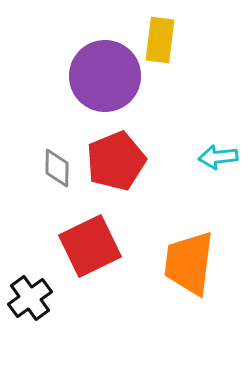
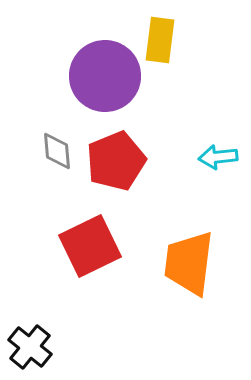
gray diamond: moved 17 px up; rotated 6 degrees counterclockwise
black cross: moved 49 px down; rotated 15 degrees counterclockwise
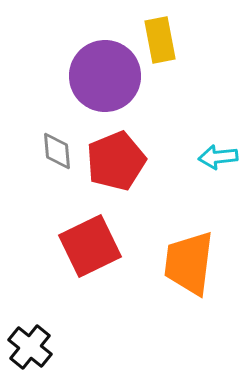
yellow rectangle: rotated 18 degrees counterclockwise
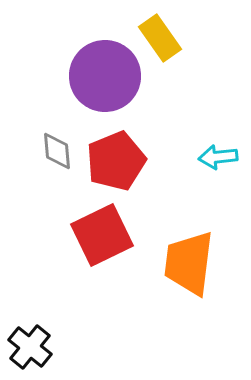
yellow rectangle: moved 2 px up; rotated 24 degrees counterclockwise
red square: moved 12 px right, 11 px up
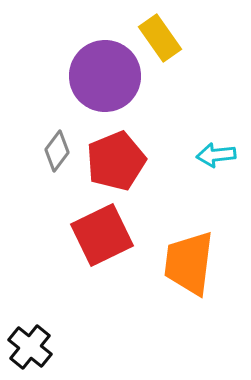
gray diamond: rotated 42 degrees clockwise
cyan arrow: moved 2 px left, 2 px up
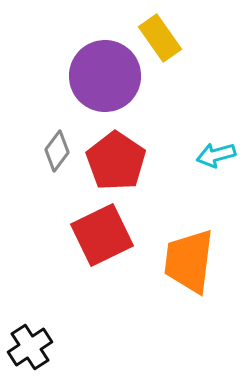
cyan arrow: rotated 9 degrees counterclockwise
red pentagon: rotated 16 degrees counterclockwise
orange trapezoid: moved 2 px up
black cross: rotated 18 degrees clockwise
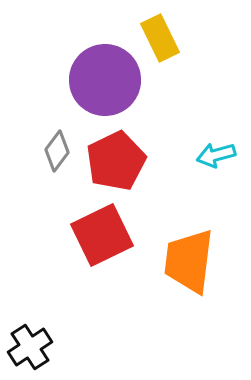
yellow rectangle: rotated 9 degrees clockwise
purple circle: moved 4 px down
red pentagon: rotated 12 degrees clockwise
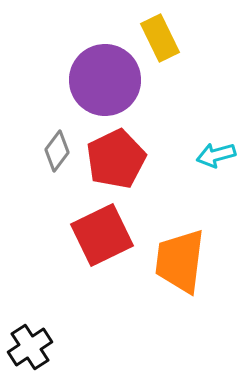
red pentagon: moved 2 px up
orange trapezoid: moved 9 px left
